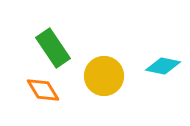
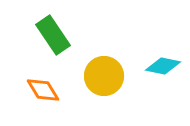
green rectangle: moved 13 px up
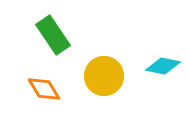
orange diamond: moved 1 px right, 1 px up
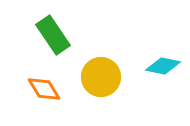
yellow circle: moved 3 px left, 1 px down
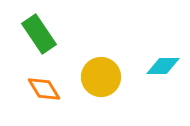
green rectangle: moved 14 px left, 1 px up
cyan diamond: rotated 12 degrees counterclockwise
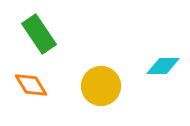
yellow circle: moved 9 px down
orange diamond: moved 13 px left, 4 px up
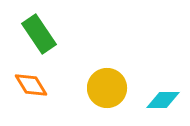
cyan diamond: moved 34 px down
yellow circle: moved 6 px right, 2 px down
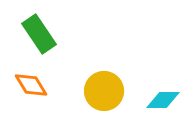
yellow circle: moved 3 px left, 3 px down
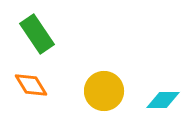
green rectangle: moved 2 px left
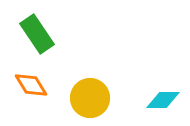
yellow circle: moved 14 px left, 7 px down
